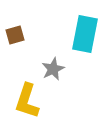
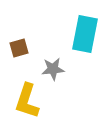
brown square: moved 4 px right, 13 px down
gray star: rotated 20 degrees clockwise
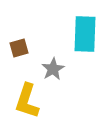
cyan rectangle: rotated 9 degrees counterclockwise
gray star: rotated 25 degrees counterclockwise
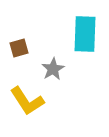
yellow L-shape: rotated 51 degrees counterclockwise
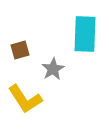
brown square: moved 1 px right, 2 px down
yellow L-shape: moved 2 px left, 2 px up
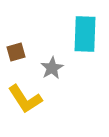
brown square: moved 4 px left, 2 px down
gray star: moved 1 px left, 1 px up
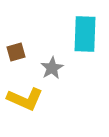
yellow L-shape: rotated 33 degrees counterclockwise
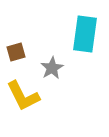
cyan rectangle: rotated 6 degrees clockwise
yellow L-shape: moved 2 px left, 3 px up; rotated 39 degrees clockwise
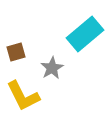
cyan rectangle: rotated 42 degrees clockwise
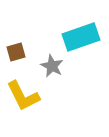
cyan rectangle: moved 4 px left, 3 px down; rotated 21 degrees clockwise
gray star: moved 2 px up; rotated 15 degrees counterclockwise
